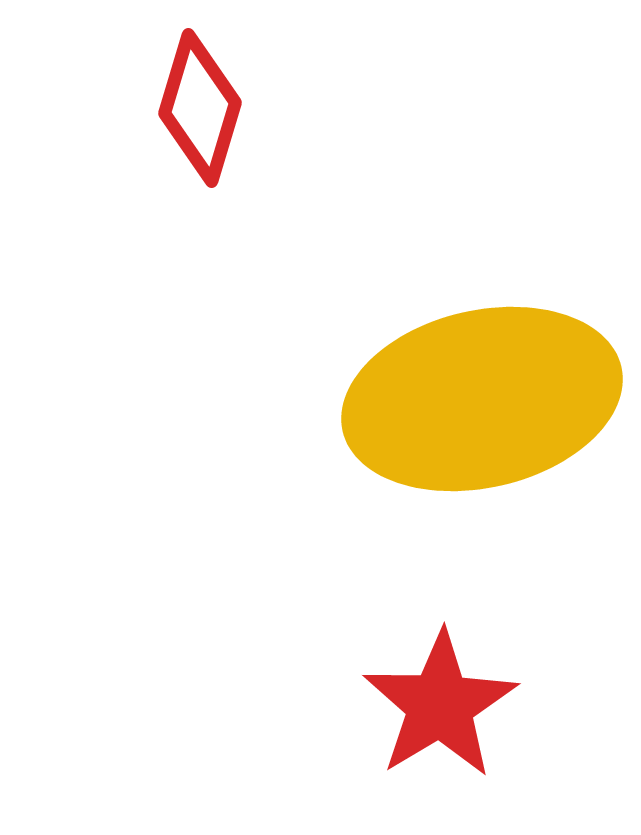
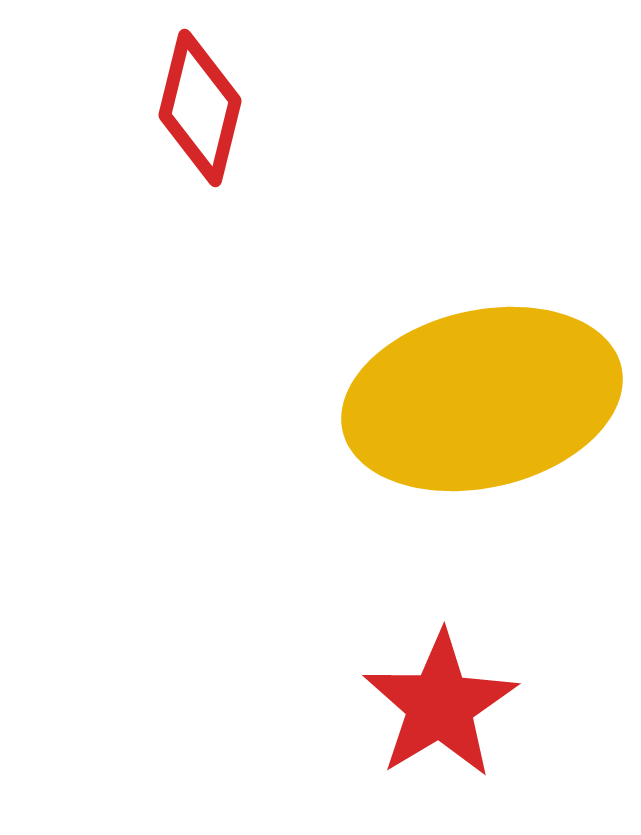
red diamond: rotated 3 degrees counterclockwise
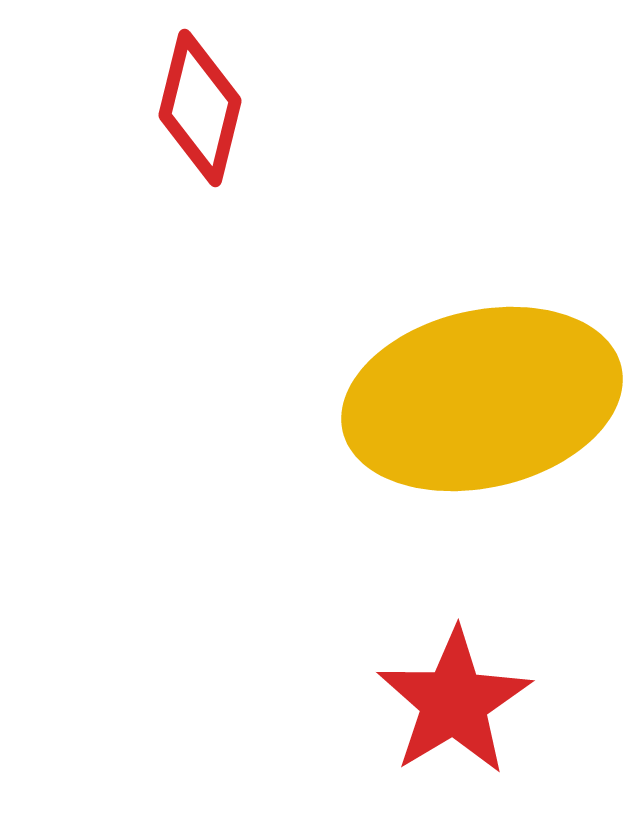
red star: moved 14 px right, 3 px up
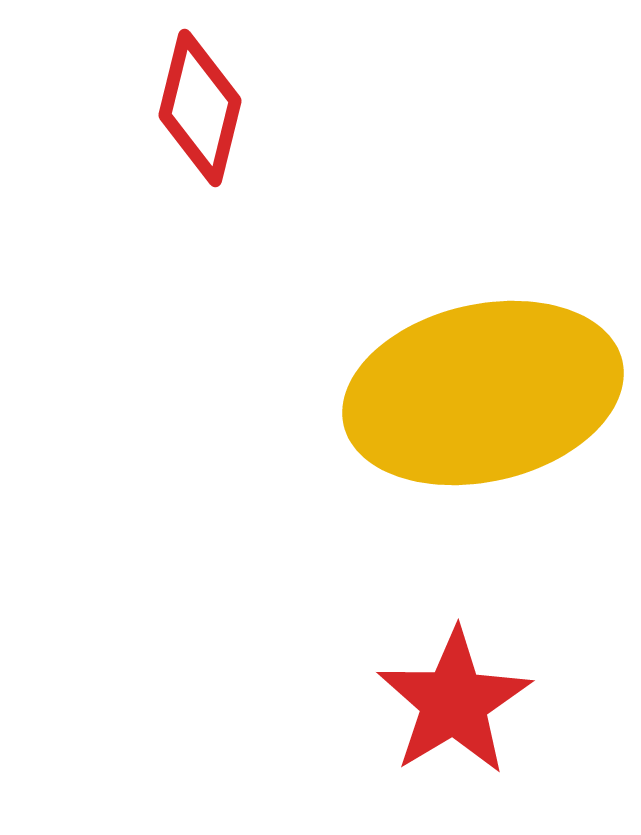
yellow ellipse: moved 1 px right, 6 px up
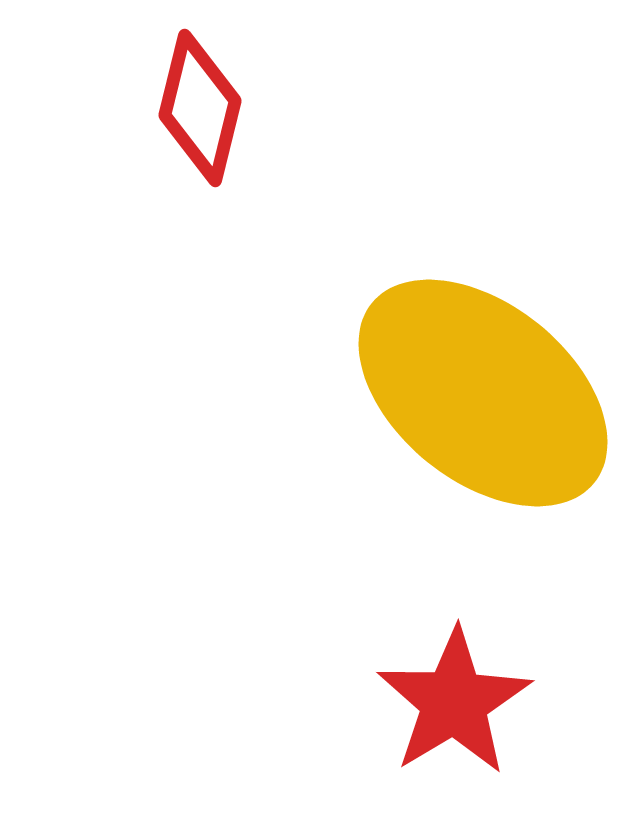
yellow ellipse: rotated 52 degrees clockwise
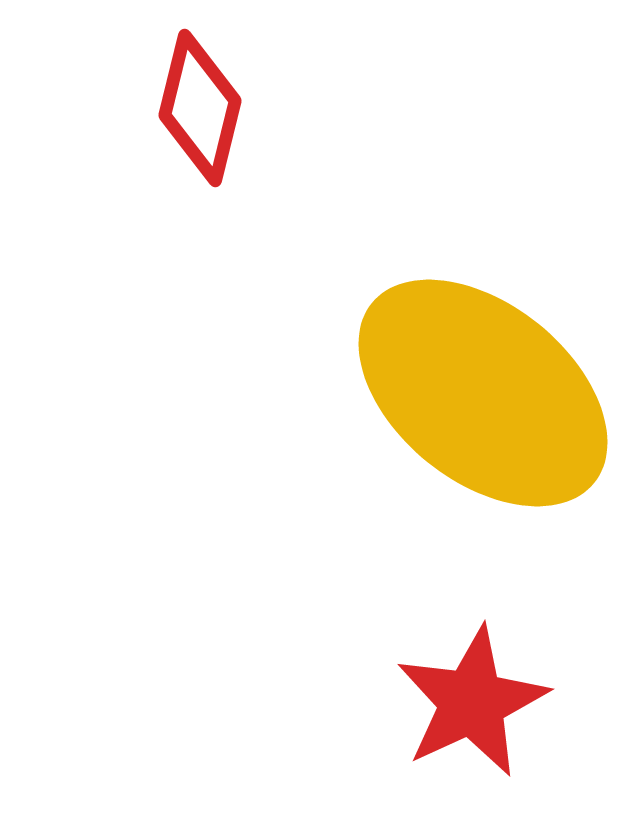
red star: moved 18 px right; rotated 6 degrees clockwise
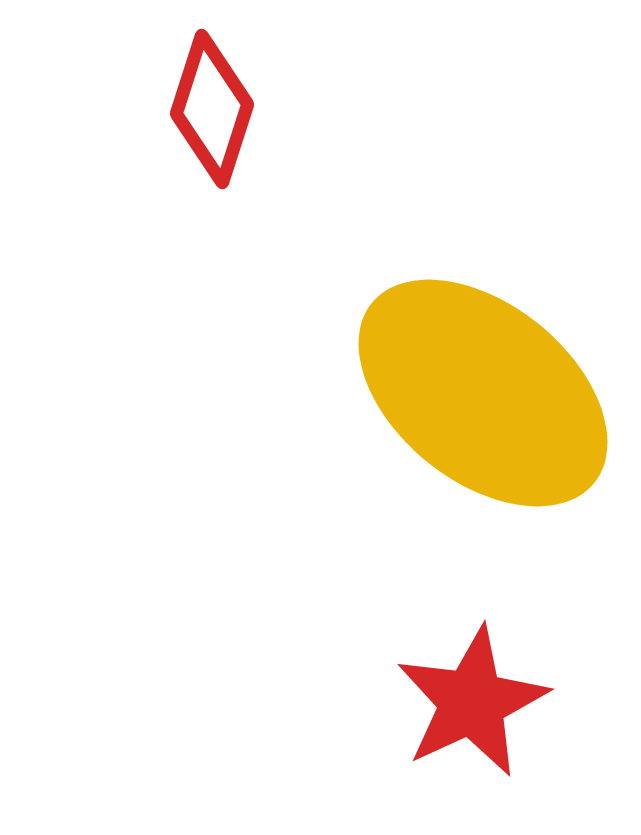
red diamond: moved 12 px right, 1 px down; rotated 4 degrees clockwise
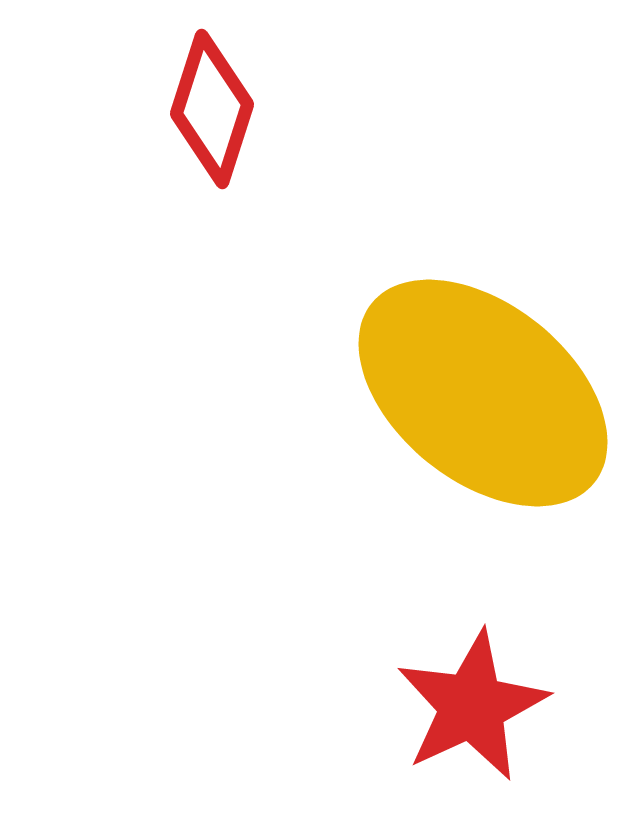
red star: moved 4 px down
